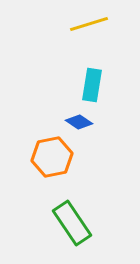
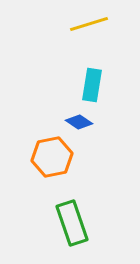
green rectangle: rotated 15 degrees clockwise
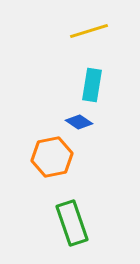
yellow line: moved 7 px down
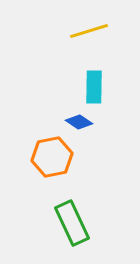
cyan rectangle: moved 2 px right, 2 px down; rotated 8 degrees counterclockwise
green rectangle: rotated 6 degrees counterclockwise
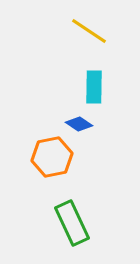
yellow line: rotated 51 degrees clockwise
blue diamond: moved 2 px down
